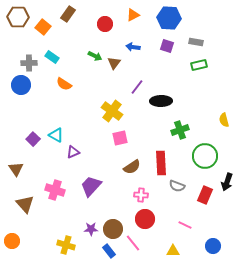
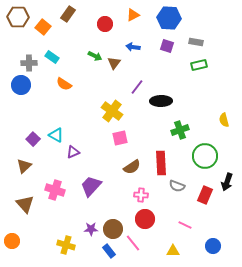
brown triangle at (16, 169): moved 8 px right, 3 px up; rotated 21 degrees clockwise
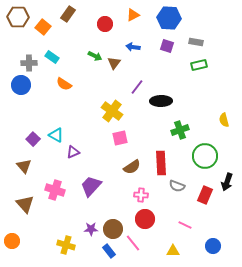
brown triangle at (24, 166): rotated 28 degrees counterclockwise
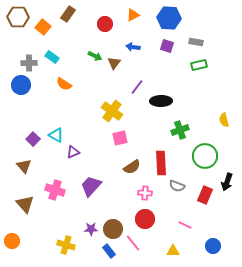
pink cross at (141, 195): moved 4 px right, 2 px up
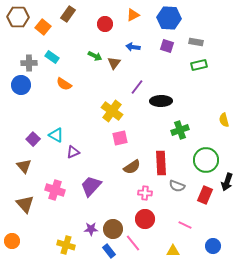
green circle at (205, 156): moved 1 px right, 4 px down
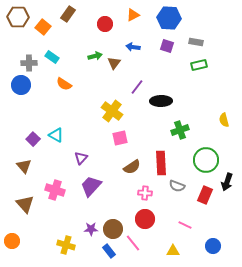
green arrow at (95, 56): rotated 40 degrees counterclockwise
purple triangle at (73, 152): moved 8 px right, 6 px down; rotated 24 degrees counterclockwise
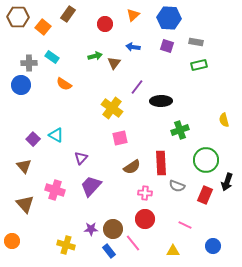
orange triangle at (133, 15): rotated 16 degrees counterclockwise
yellow cross at (112, 111): moved 3 px up
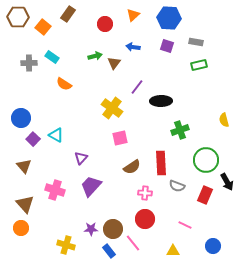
blue circle at (21, 85): moved 33 px down
black arrow at (227, 182): rotated 48 degrees counterclockwise
orange circle at (12, 241): moved 9 px right, 13 px up
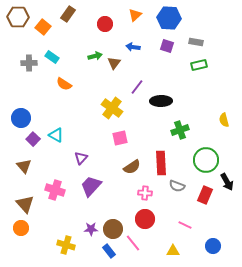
orange triangle at (133, 15): moved 2 px right
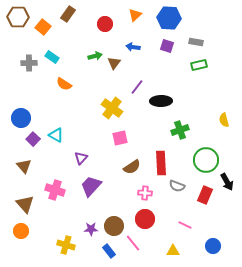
orange circle at (21, 228): moved 3 px down
brown circle at (113, 229): moved 1 px right, 3 px up
